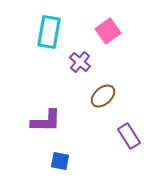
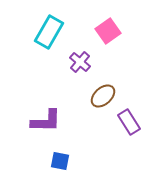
cyan rectangle: rotated 20 degrees clockwise
purple rectangle: moved 14 px up
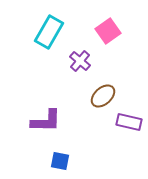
purple cross: moved 1 px up
purple rectangle: rotated 45 degrees counterclockwise
